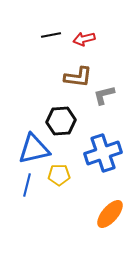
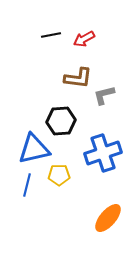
red arrow: rotated 15 degrees counterclockwise
brown L-shape: moved 1 px down
orange ellipse: moved 2 px left, 4 px down
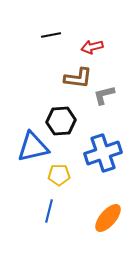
red arrow: moved 8 px right, 8 px down; rotated 15 degrees clockwise
blue triangle: moved 1 px left, 2 px up
blue line: moved 22 px right, 26 px down
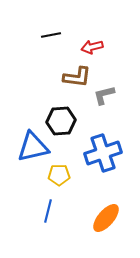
brown L-shape: moved 1 px left, 1 px up
blue line: moved 1 px left
orange ellipse: moved 2 px left
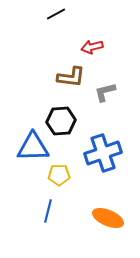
black line: moved 5 px right, 21 px up; rotated 18 degrees counterclockwise
brown L-shape: moved 6 px left
gray L-shape: moved 1 px right, 3 px up
blue triangle: rotated 12 degrees clockwise
orange ellipse: moved 2 px right; rotated 72 degrees clockwise
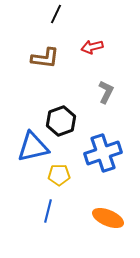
black line: rotated 36 degrees counterclockwise
brown L-shape: moved 26 px left, 19 px up
gray L-shape: moved 1 px right; rotated 130 degrees clockwise
black hexagon: rotated 16 degrees counterclockwise
blue triangle: rotated 12 degrees counterclockwise
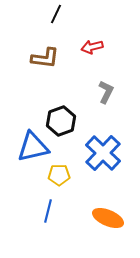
blue cross: rotated 27 degrees counterclockwise
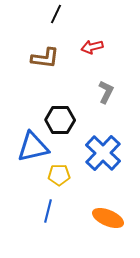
black hexagon: moved 1 px left, 1 px up; rotated 20 degrees clockwise
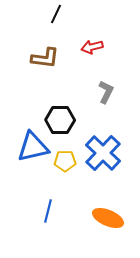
yellow pentagon: moved 6 px right, 14 px up
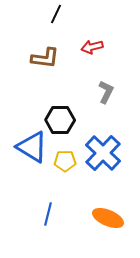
blue triangle: moved 1 px left; rotated 44 degrees clockwise
blue line: moved 3 px down
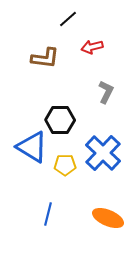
black line: moved 12 px right, 5 px down; rotated 24 degrees clockwise
yellow pentagon: moved 4 px down
